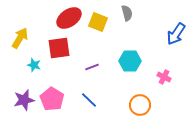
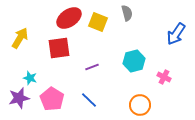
cyan hexagon: moved 4 px right; rotated 15 degrees counterclockwise
cyan star: moved 4 px left, 13 px down
purple star: moved 5 px left, 2 px up
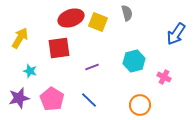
red ellipse: moved 2 px right; rotated 15 degrees clockwise
cyan star: moved 7 px up
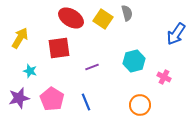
red ellipse: rotated 50 degrees clockwise
yellow square: moved 5 px right, 3 px up; rotated 12 degrees clockwise
blue line: moved 3 px left, 2 px down; rotated 24 degrees clockwise
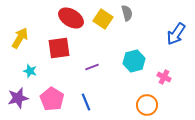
purple star: moved 1 px left
orange circle: moved 7 px right
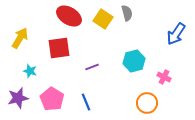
red ellipse: moved 2 px left, 2 px up
orange circle: moved 2 px up
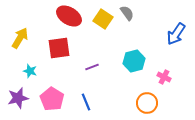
gray semicircle: rotated 21 degrees counterclockwise
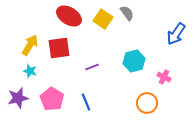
yellow arrow: moved 10 px right, 7 px down
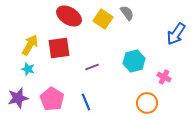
cyan star: moved 2 px left, 2 px up
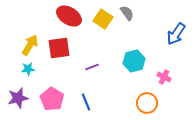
cyan star: rotated 24 degrees counterclockwise
